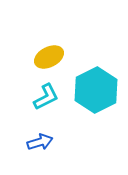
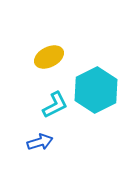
cyan L-shape: moved 9 px right, 8 px down
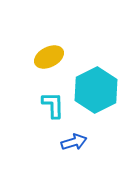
cyan L-shape: moved 2 px left; rotated 64 degrees counterclockwise
blue arrow: moved 34 px right
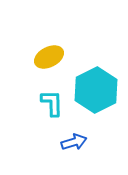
cyan L-shape: moved 1 px left, 2 px up
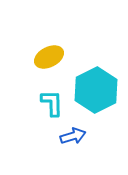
blue arrow: moved 1 px left, 6 px up
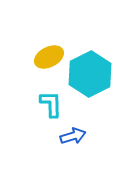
cyan hexagon: moved 6 px left, 16 px up
cyan L-shape: moved 1 px left, 1 px down
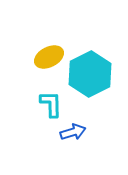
blue arrow: moved 4 px up
